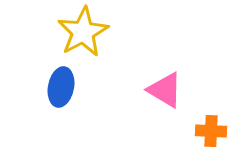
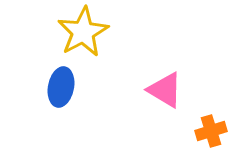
orange cross: rotated 20 degrees counterclockwise
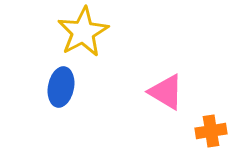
pink triangle: moved 1 px right, 2 px down
orange cross: rotated 8 degrees clockwise
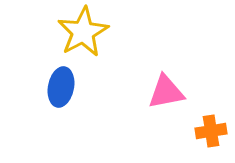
pink triangle: rotated 42 degrees counterclockwise
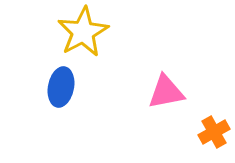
orange cross: moved 3 px right, 1 px down; rotated 20 degrees counterclockwise
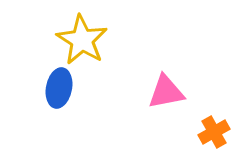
yellow star: moved 1 px left, 8 px down; rotated 12 degrees counterclockwise
blue ellipse: moved 2 px left, 1 px down
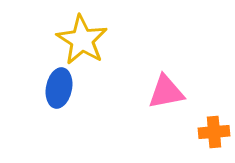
orange cross: rotated 24 degrees clockwise
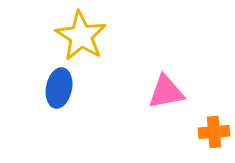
yellow star: moved 1 px left, 4 px up
